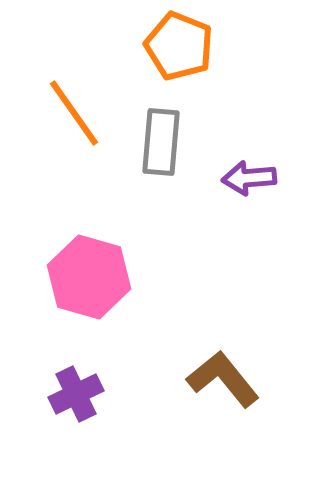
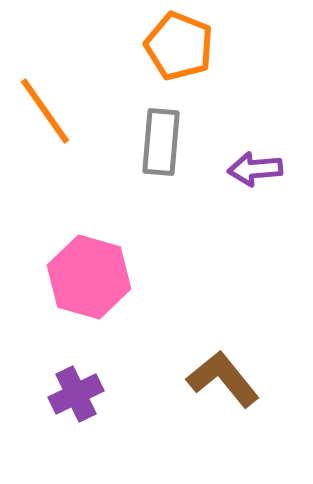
orange line: moved 29 px left, 2 px up
purple arrow: moved 6 px right, 9 px up
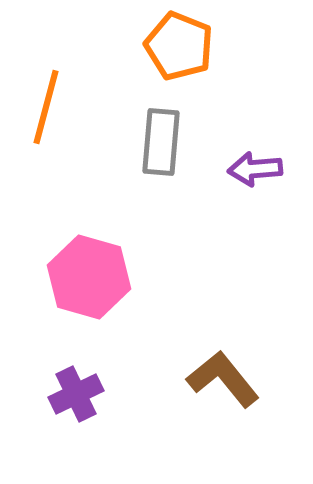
orange line: moved 1 px right, 4 px up; rotated 50 degrees clockwise
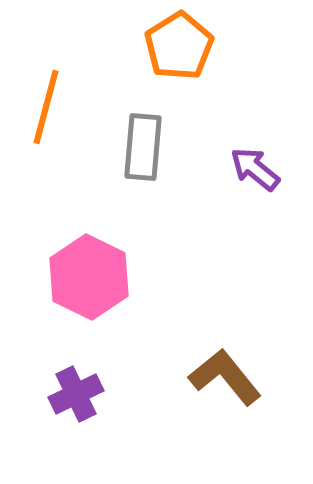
orange pentagon: rotated 18 degrees clockwise
gray rectangle: moved 18 px left, 5 px down
purple arrow: rotated 44 degrees clockwise
pink hexagon: rotated 10 degrees clockwise
brown L-shape: moved 2 px right, 2 px up
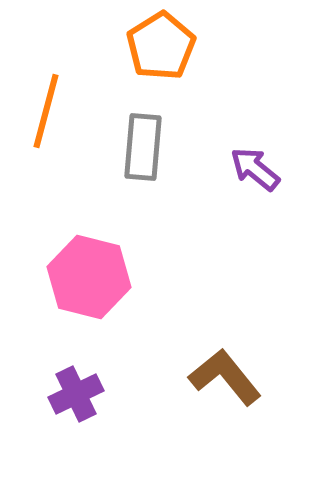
orange pentagon: moved 18 px left
orange line: moved 4 px down
pink hexagon: rotated 12 degrees counterclockwise
